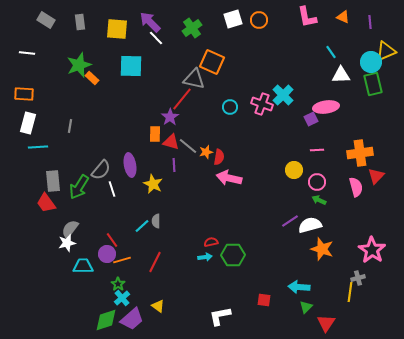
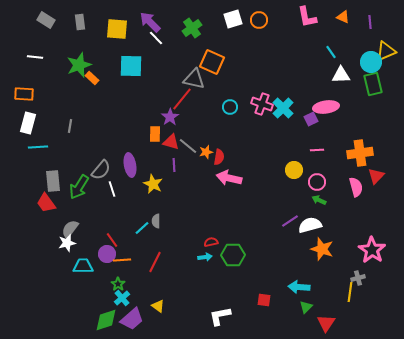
white line at (27, 53): moved 8 px right, 4 px down
cyan cross at (283, 95): moved 13 px down
cyan line at (142, 226): moved 2 px down
orange line at (122, 260): rotated 12 degrees clockwise
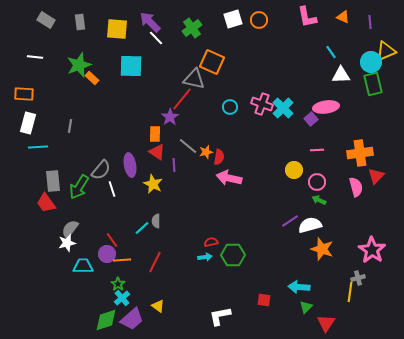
purple square at (311, 119): rotated 16 degrees counterclockwise
red triangle at (171, 142): moved 14 px left, 10 px down; rotated 18 degrees clockwise
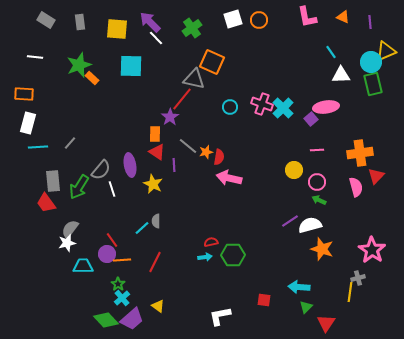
gray line at (70, 126): moved 17 px down; rotated 32 degrees clockwise
green diamond at (106, 320): rotated 65 degrees clockwise
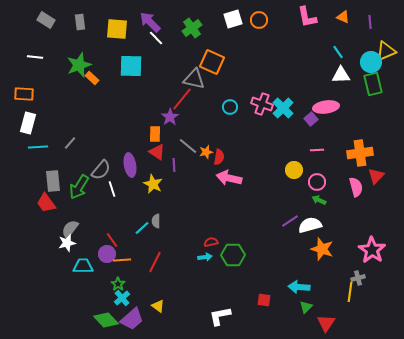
cyan line at (331, 52): moved 7 px right
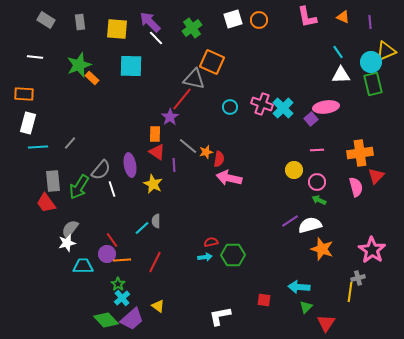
red semicircle at (219, 157): moved 2 px down
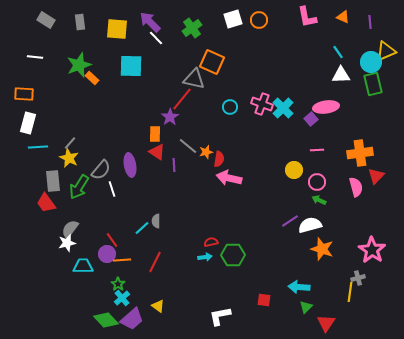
yellow star at (153, 184): moved 84 px left, 26 px up
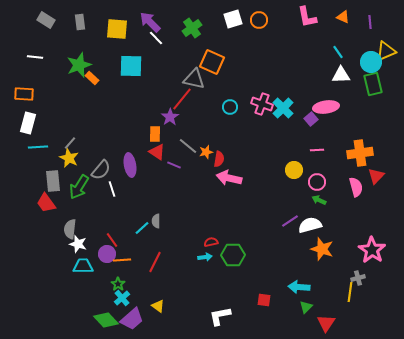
purple line at (174, 165): rotated 64 degrees counterclockwise
gray semicircle at (70, 229): rotated 30 degrees counterclockwise
white star at (67, 243): moved 11 px right, 1 px down; rotated 30 degrees clockwise
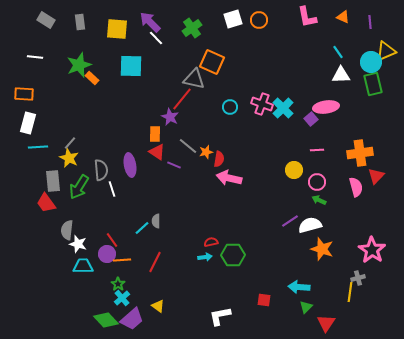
purple star at (170, 117): rotated 12 degrees counterclockwise
gray semicircle at (101, 170): rotated 45 degrees counterclockwise
gray semicircle at (70, 229): moved 3 px left, 1 px down
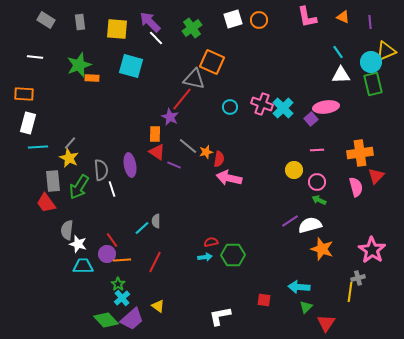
cyan square at (131, 66): rotated 15 degrees clockwise
orange rectangle at (92, 78): rotated 40 degrees counterclockwise
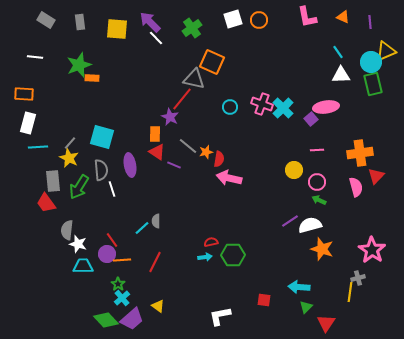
cyan square at (131, 66): moved 29 px left, 71 px down
